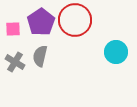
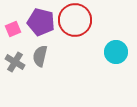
purple pentagon: rotated 24 degrees counterclockwise
pink square: rotated 21 degrees counterclockwise
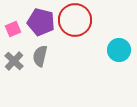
cyan circle: moved 3 px right, 2 px up
gray cross: moved 1 px left, 1 px up; rotated 12 degrees clockwise
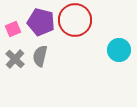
gray cross: moved 1 px right, 2 px up
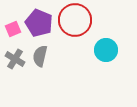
purple pentagon: moved 2 px left, 1 px down; rotated 8 degrees clockwise
cyan circle: moved 13 px left
gray cross: rotated 12 degrees counterclockwise
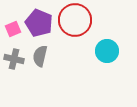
cyan circle: moved 1 px right, 1 px down
gray cross: moved 1 px left; rotated 18 degrees counterclockwise
